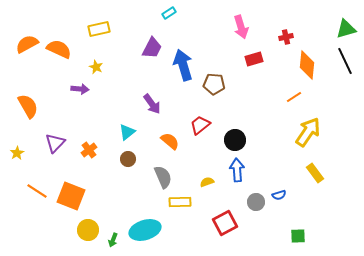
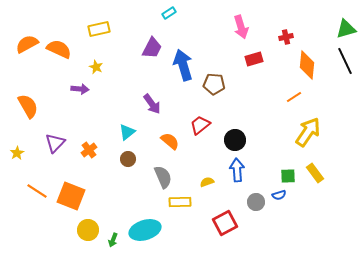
green square at (298, 236): moved 10 px left, 60 px up
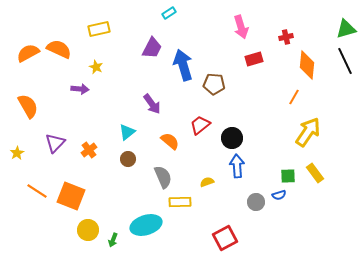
orange semicircle at (27, 44): moved 1 px right, 9 px down
orange line at (294, 97): rotated 28 degrees counterclockwise
black circle at (235, 140): moved 3 px left, 2 px up
blue arrow at (237, 170): moved 4 px up
red square at (225, 223): moved 15 px down
cyan ellipse at (145, 230): moved 1 px right, 5 px up
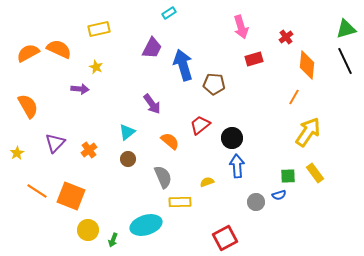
red cross at (286, 37): rotated 24 degrees counterclockwise
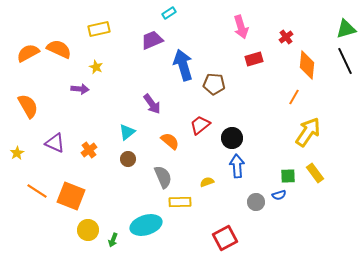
purple trapezoid at (152, 48): moved 8 px up; rotated 140 degrees counterclockwise
purple triangle at (55, 143): rotated 50 degrees counterclockwise
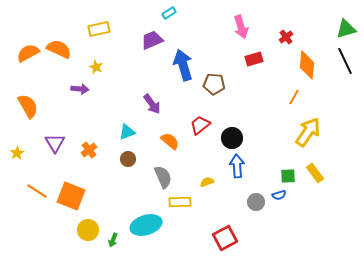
cyan triangle at (127, 132): rotated 18 degrees clockwise
purple triangle at (55, 143): rotated 35 degrees clockwise
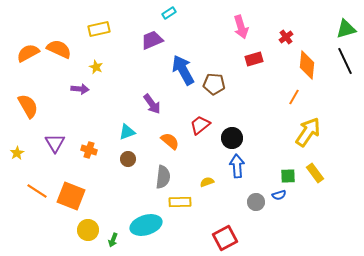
blue arrow at (183, 65): moved 5 px down; rotated 12 degrees counterclockwise
orange cross at (89, 150): rotated 35 degrees counterclockwise
gray semicircle at (163, 177): rotated 30 degrees clockwise
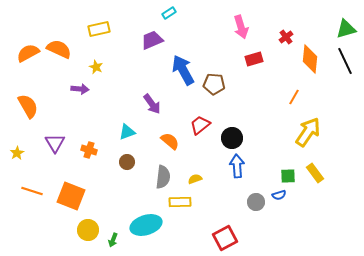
orange diamond at (307, 65): moved 3 px right, 6 px up
brown circle at (128, 159): moved 1 px left, 3 px down
yellow semicircle at (207, 182): moved 12 px left, 3 px up
orange line at (37, 191): moved 5 px left; rotated 15 degrees counterclockwise
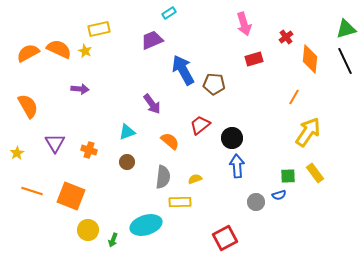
pink arrow at (241, 27): moved 3 px right, 3 px up
yellow star at (96, 67): moved 11 px left, 16 px up
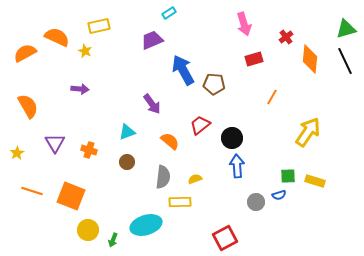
yellow rectangle at (99, 29): moved 3 px up
orange semicircle at (59, 49): moved 2 px left, 12 px up
orange semicircle at (28, 53): moved 3 px left
orange line at (294, 97): moved 22 px left
yellow rectangle at (315, 173): moved 8 px down; rotated 36 degrees counterclockwise
